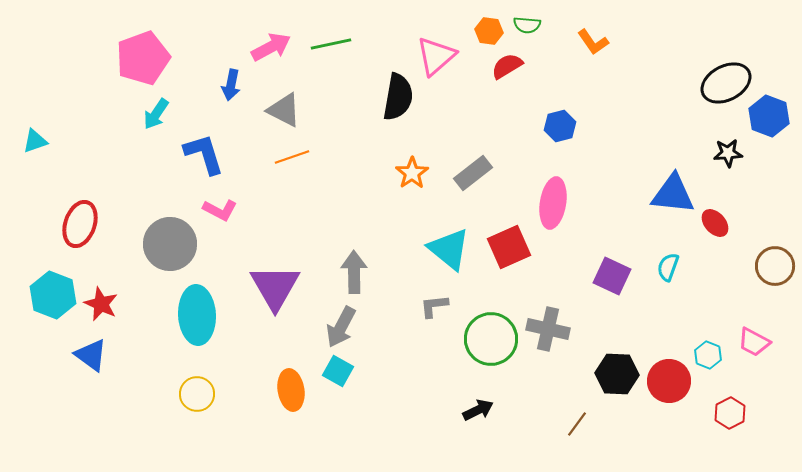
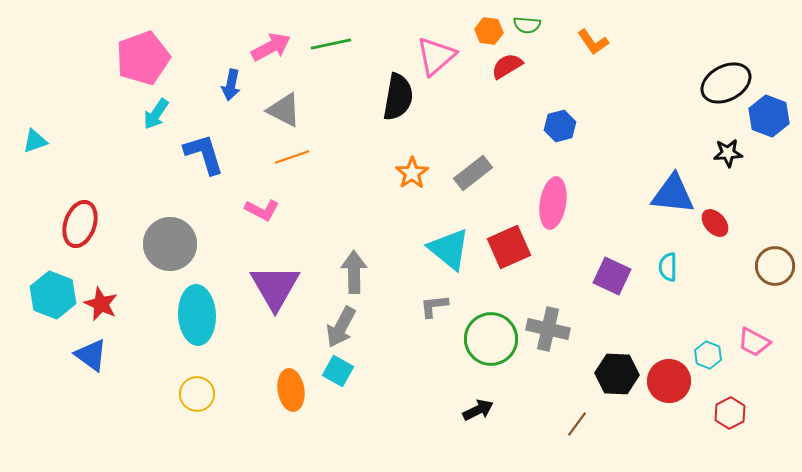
pink L-shape at (220, 210): moved 42 px right
cyan semicircle at (668, 267): rotated 20 degrees counterclockwise
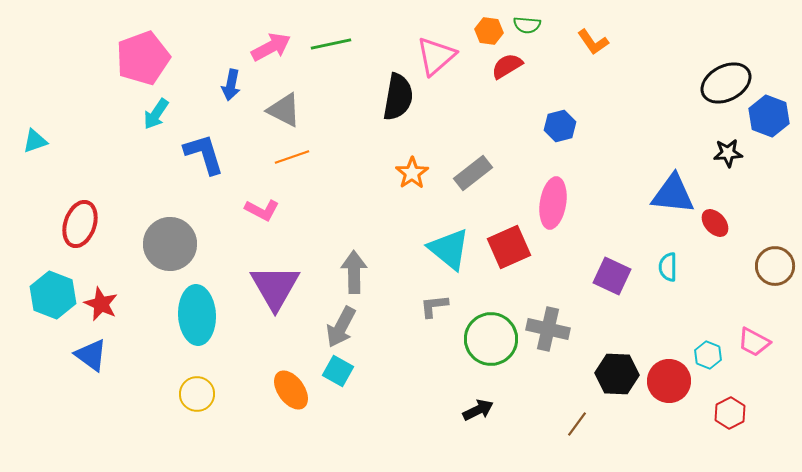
orange ellipse at (291, 390): rotated 27 degrees counterclockwise
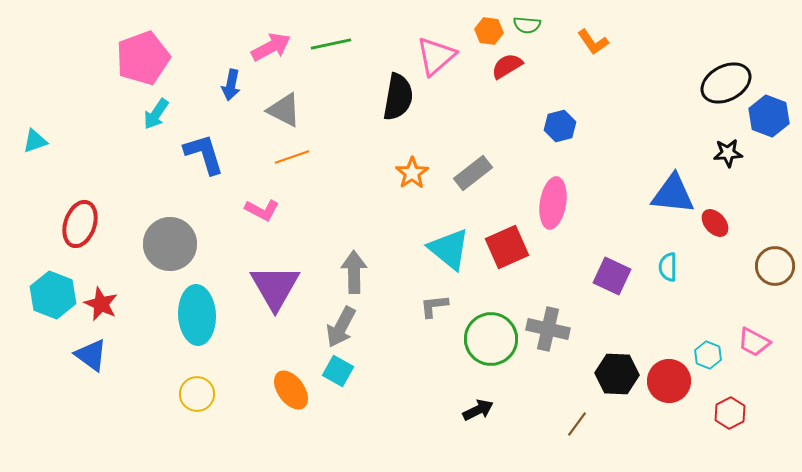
red square at (509, 247): moved 2 px left
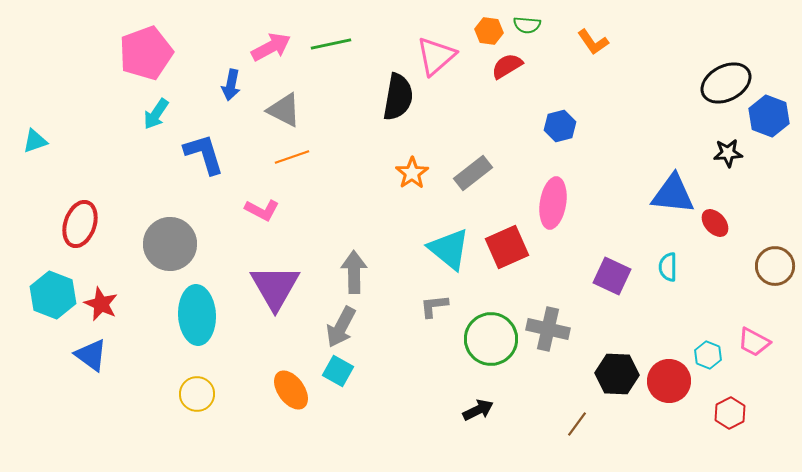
pink pentagon at (143, 58): moved 3 px right, 5 px up
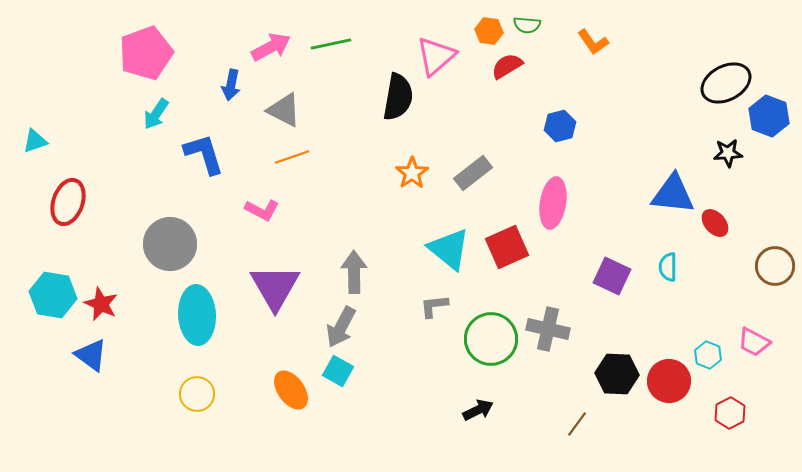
red ellipse at (80, 224): moved 12 px left, 22 px up
cyan hexagon at (53, 295): rotated 12 degrees counterclockwise
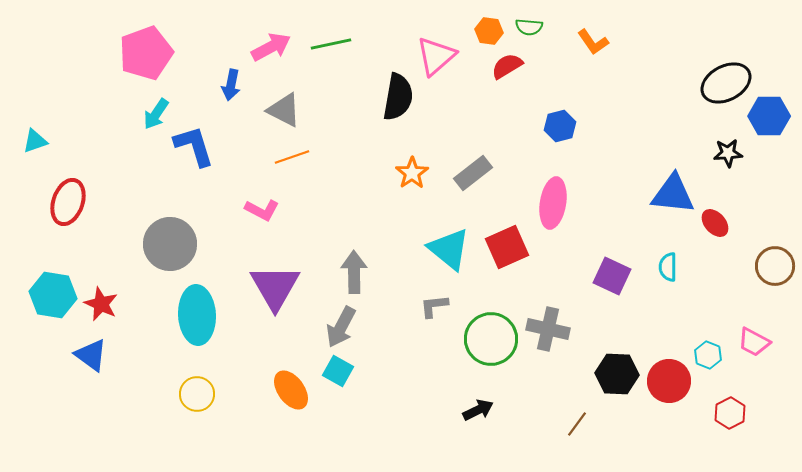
green semicircle at (527, 25): moved 2 px right, 2 px down
blue hexagon at (769, 116): rotated 21 degrees counterclockwise
blue L-shape at (204, 154): moved 10 px left, 8 px up
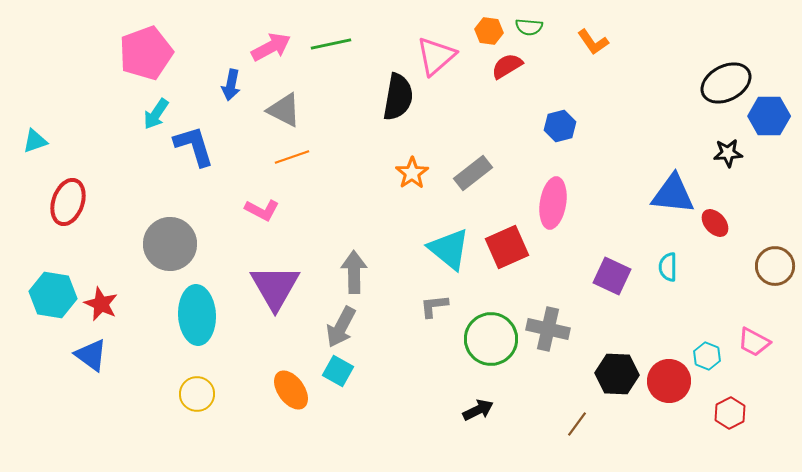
cyan hexagon at (708, 355): moved 1 px left, 1 px down
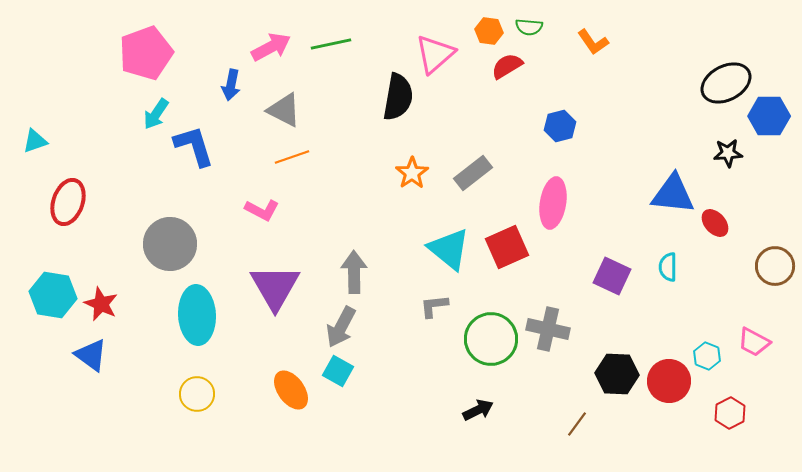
pink triangle at (436, 56): moved 1 px left, 2 px up
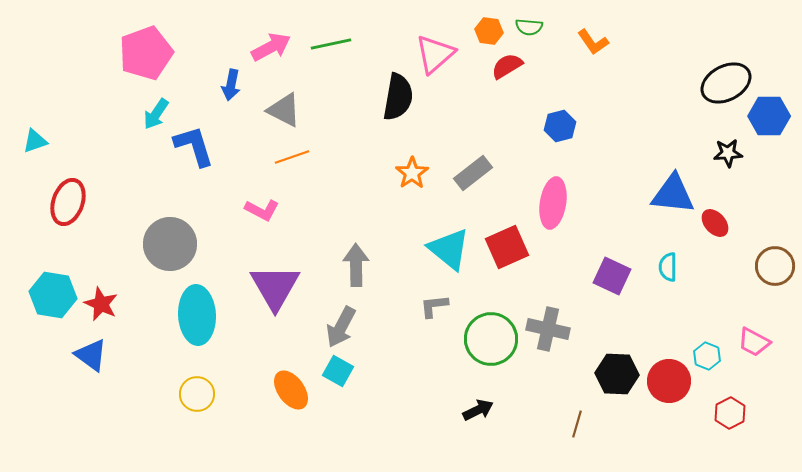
gray arrow at (354, 272): moved 2 px right, 7 px up
brown line at (577, 424): rotated 20 degrees counterclockwise
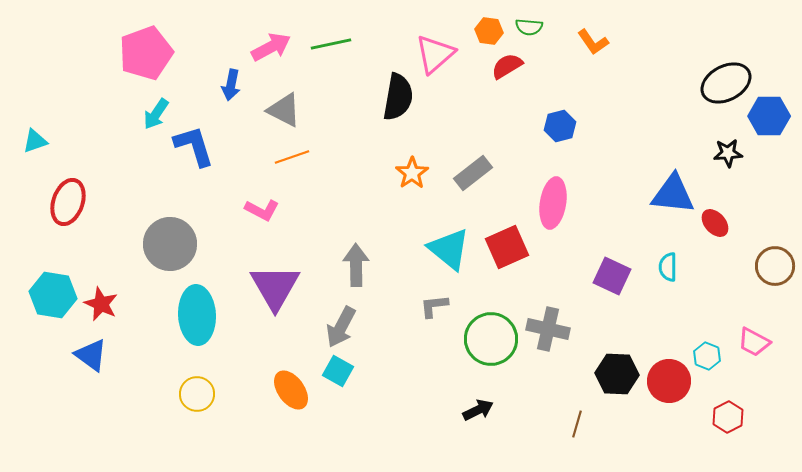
red hexagon at (730, 413): moved 2 px left, 4 px down
